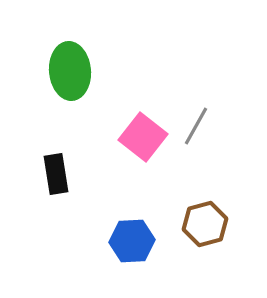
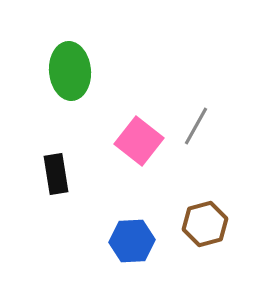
pink square: moved 4 px left, 4 px down
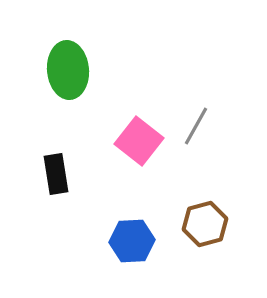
green ellipse: moved 2 px left, 1 px up
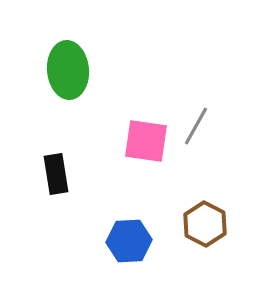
pink square: moved 7 px right; rotated 30 degrees counterclockwise
brown hexagon: rotated 18 degrees counterclockwise
blue hexagon: moved 3 px left
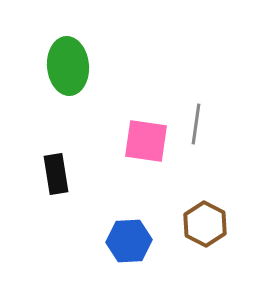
green ellipse: moved 4 px up
gray line: moved 2 px up; rotated 21 degrees counterclockwise
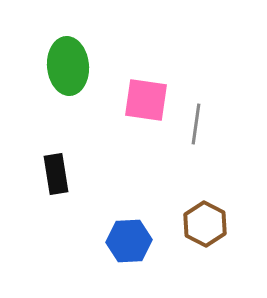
pink square: moved 41 px up
